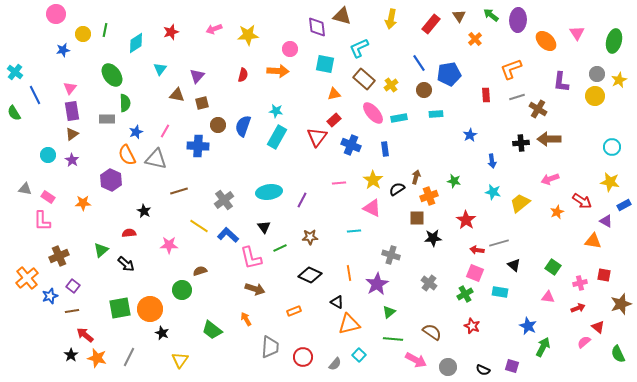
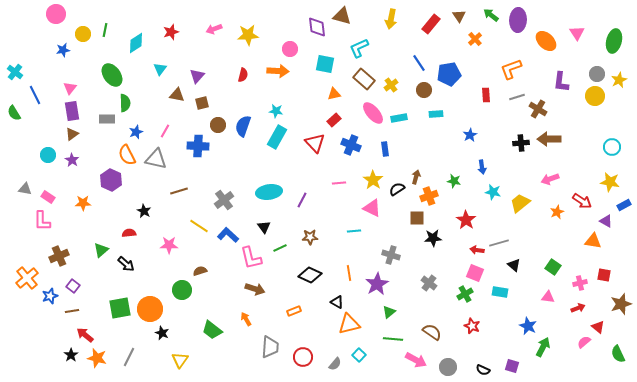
red triangle at (317, 137): moved 2 px left, 6 px down; rotated 20 degrees counterclockwise
blue arrow at (492, 161): moved 10 px left, 6 px down
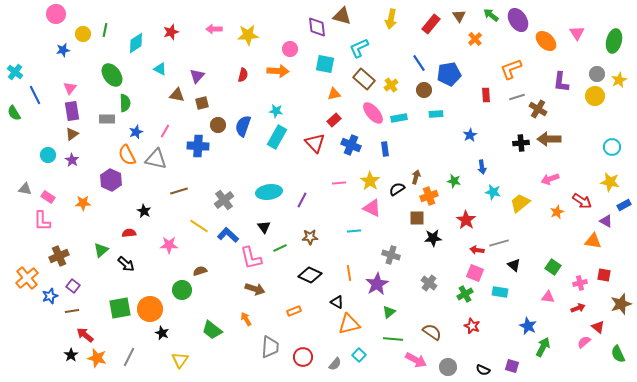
purple ellipse at (518, 20): rotated 35 degrees counterclockwise
pink arrow at (214, 29): rotated 21 degrees clockwise
cyan triangle at (160, 69): rotated 40 degrees counterclockwise
yellow star at (373, 180): moved 3 px left, 1 px down
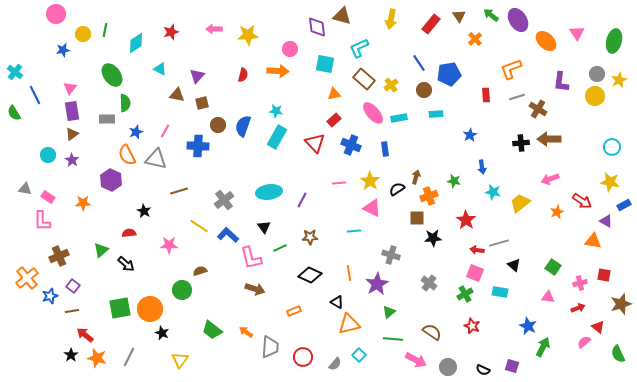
orange arrow at (246, 319): moved 13 px down; rotated 24 degrees counterclockwise
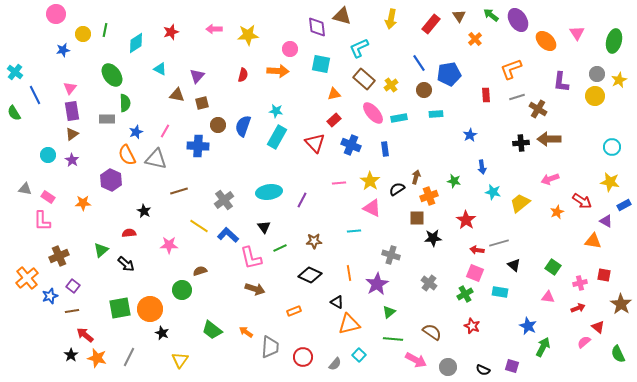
cyan square at (325, 64): moved 4 px left
brown star at (310, 237): moved 4 px right, 4 px down
brown star at (621, 304): rotated 20 degrees counterclockwise
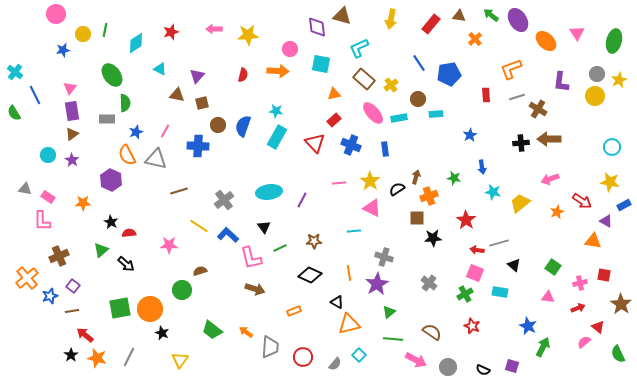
brown triangle at (459, 16): rotated 48 degrees counterclockwise
brown circle at (424, 90): moved 6 px left, 9 px down
green star at (454, 181): moved 3 px up
black star at (144, 211): moved 33 px left, 11 px down
gray cross at (391, 255): moved 7 px left, 2 px down
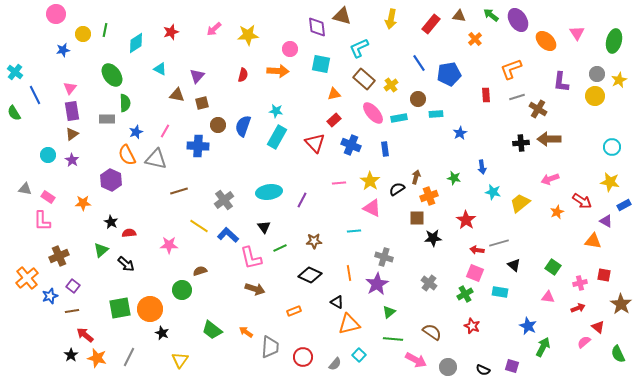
pink arrow at (214, 29): rotated 42 degrees counterclockwise
blue star at (470, 135): moved 10 px left, 2 px up
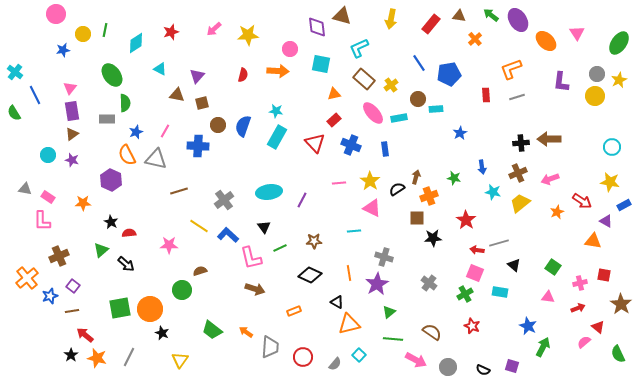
green ellipse at (614, 41): moved 5 px right, 2 px down; rotated 20 degrees clockwise
brown cross at (538, 109): moved 20 px left, 64 px down; rotated 36 degrees clockwise
cyan rectangle at (436, 114): moved 5 px up
purple star at (72, 160): rotated 16 degrees counterclockwise
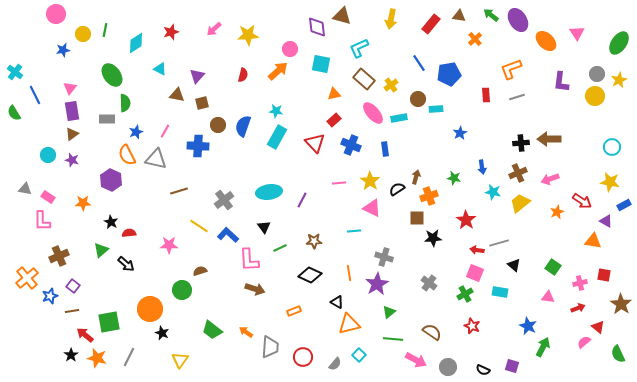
orange arrow at (278, 71): rotated 45 degrees counterclockwise
pink L-shape at (251, 258): moved 2 px left, 2 px down; rotated 10 degrees clockwise
green square at (120, 308): moved 11 px left, 14 px down
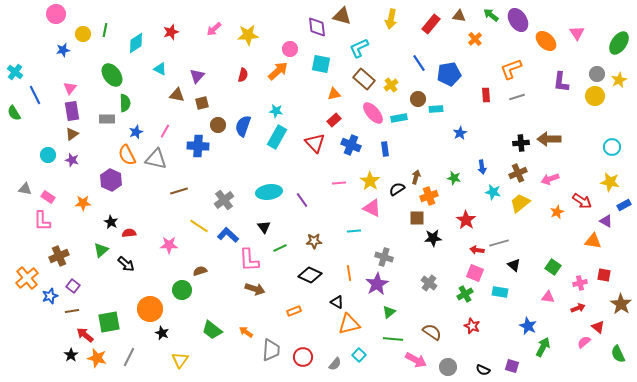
purple line at (302, 200): rotated 63 degrees counterclockwise
gray trapezoid at (270, 347): moved 1 px right, 3 px down
